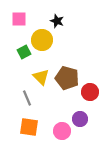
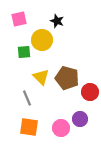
pink square: rotated 14 degrees counterclockwise
green square: rotated 24 degrees clockwise
pink circle: moved 1 px left, 3 px up
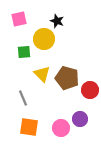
yellow circle: moved 2 px right, 1 px up
yellow triangle: moved 1 px right, 3 px up
red circle: moved 2 px up
gray line: moved 4 px left
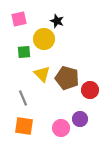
orange square: moved 5 px left, 1 px up
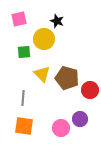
gray line: rotated 28 degrees clockwise
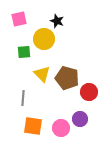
red circle: moved 1 px left, 2 px down
orange square: moved 9 px right
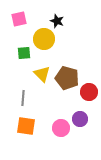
green square: moved 1 px down
orange square: moved 7 px left
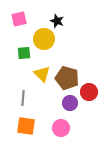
purple circle: moved 10 px left, 16 px up
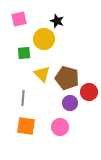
pink circle: moved 1 px left, 1 px up
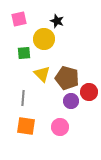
purple circle: moved 1 px right, 2 px up
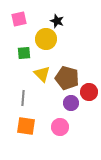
yellow circle: moved 2 px right
purple circle: moved 2 px down
